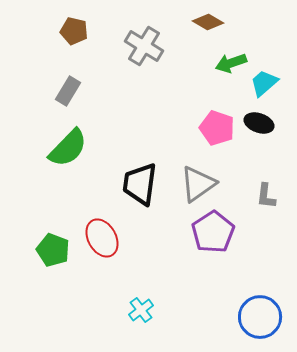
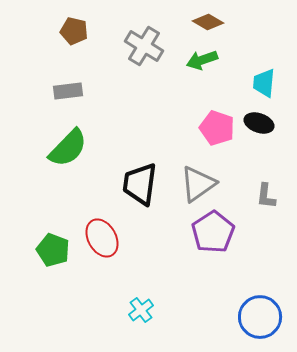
green arrow: moved 29 px left, 3 px up
cyan trapezoid: rotated 44 degrees counterclockwise
gray rectangle: rotated 52 degrees clockwise
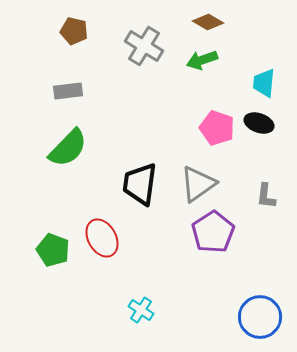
cyan cross: rotated 20 degrees counterclockwise
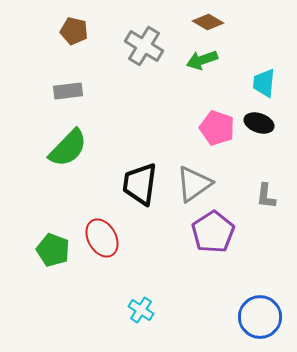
gray triangle: moved 4 px left
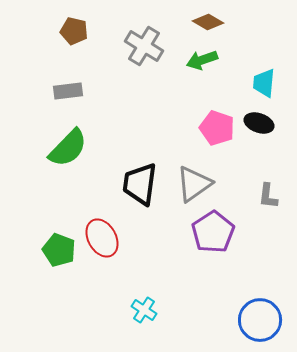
gray L-shape: moved 2 px right
green pentagon: moved 6 px right
cyan cross: moved 3 px right
blue circle: moved 3 px down
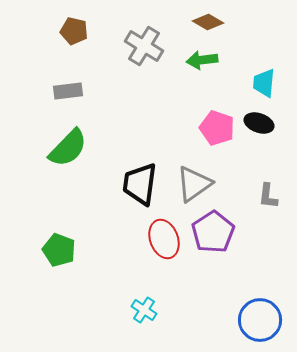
green arrow: rotated 12 degrees clockwise
red ellipse: moved 62 px right, 1 px down; rotated 9 degrees clockwise
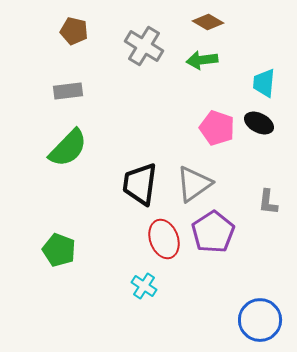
black ellipse: rotated 8 degrees clockwise
gray L-shape: moved 6 px down
cyan cross: moved 24 px up
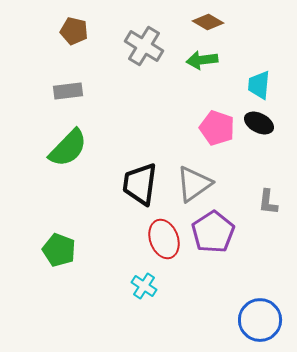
cyan trapezoid: moved 5 px left, 2 px down
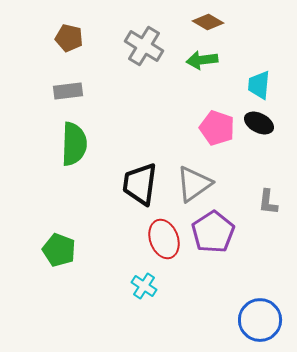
brown pentagon: moved 5 px left, 7 px down
green semicircle: moved 6 px right, 4 px up; rotated 42 degrees counterclockwise
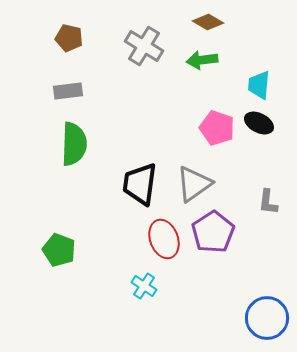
blue circle: moved 7 px right, 2 px up
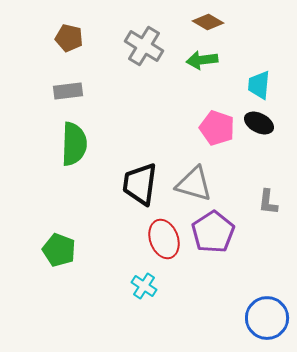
gray triangle: rotated 51 degrees clockwise
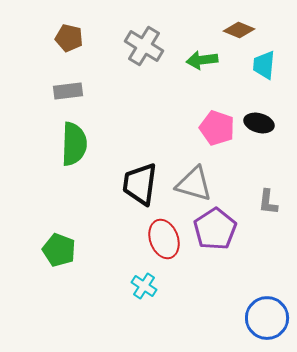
brown diamond: moved 31 px right, 8 px down; rotated 8 degrees counterclockwise
cyan trapezoid: moved 5 px right, 20 px up
black ellipse: rotated 12 degrees counterclockwise
purple pentagon: moved 2 px right, 3 px up
